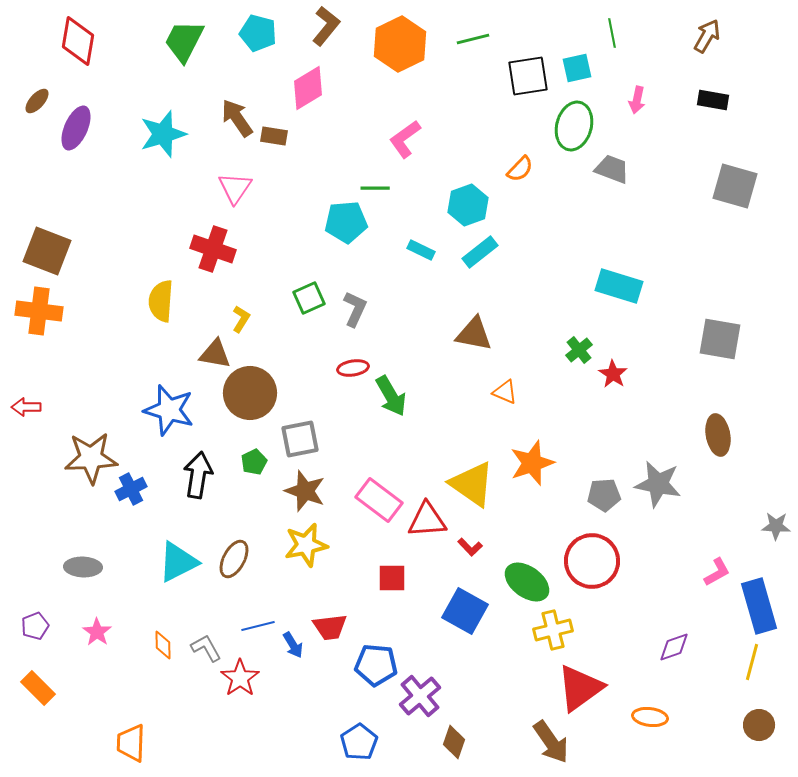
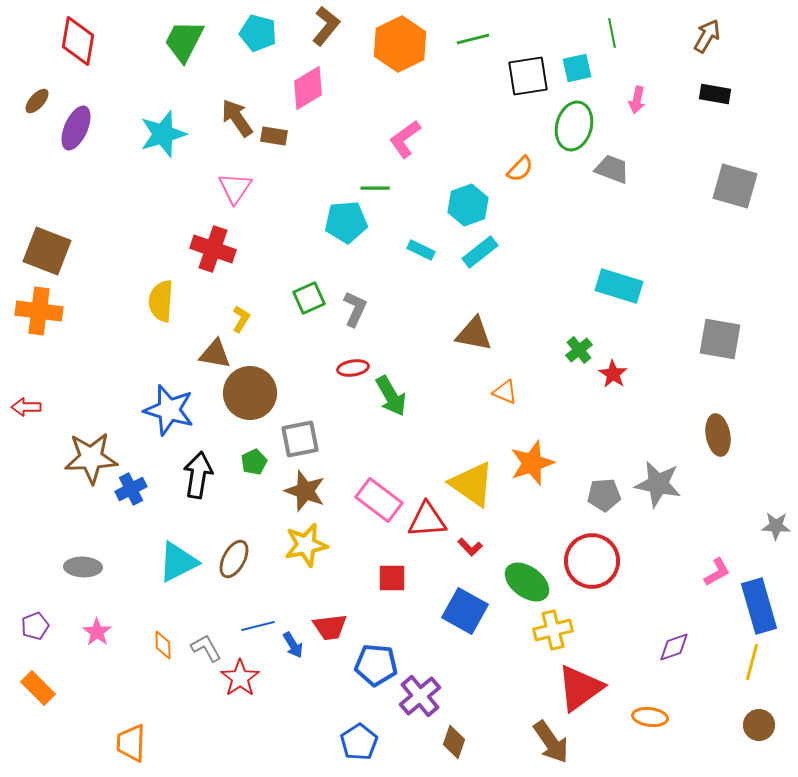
black rectangle at (713, 100): moved 2 px right, 6 px up
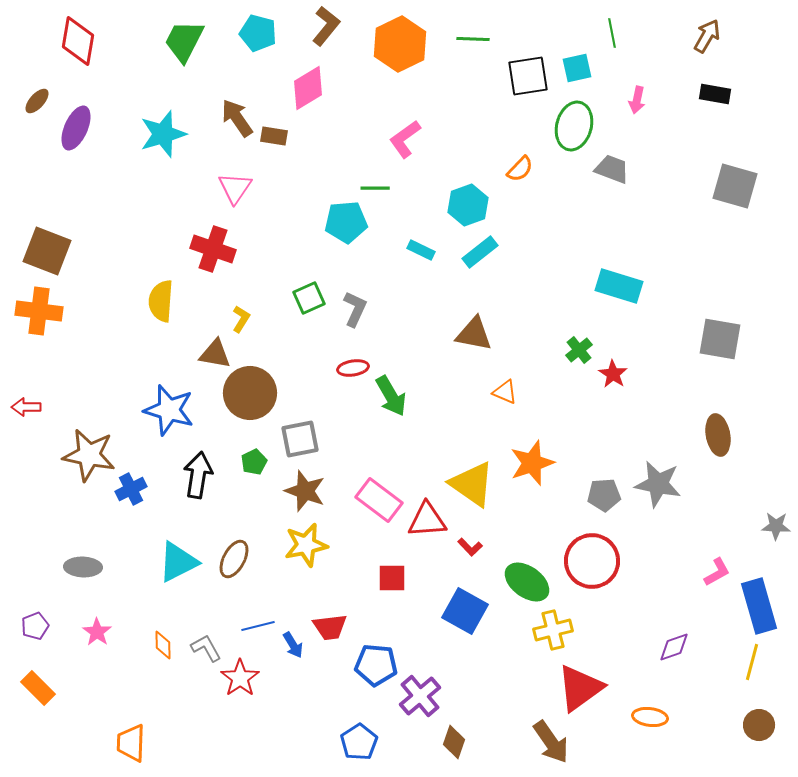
green line at (473, 39): rotated 16 degrees clockwise
brown star at (91, 458): moved 2 px left, 3 px up; rotated 14 degrees clockwise
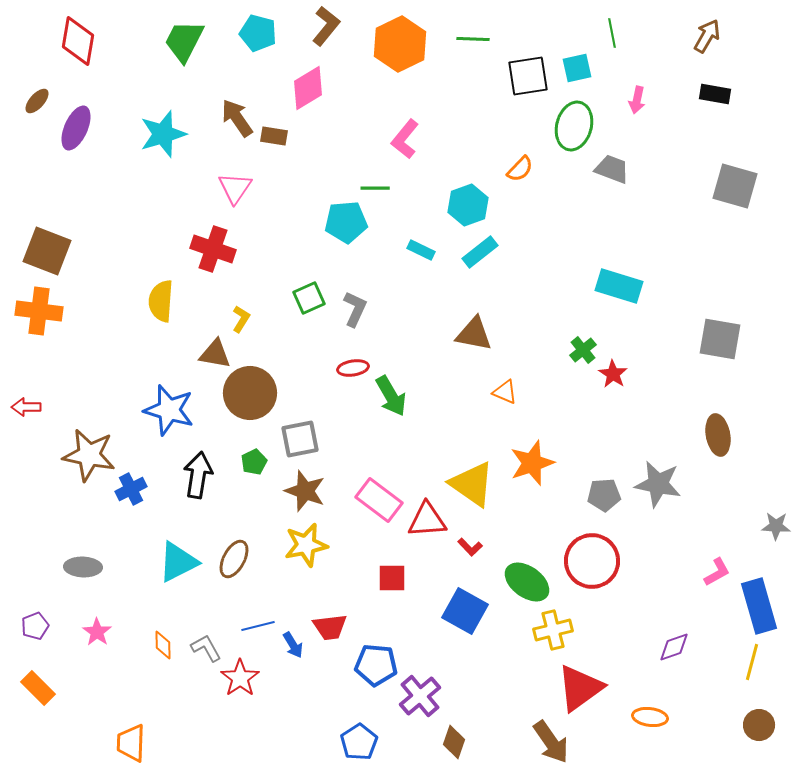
pink L-shape at (405, 139): rotated 15 degrees counterclockwise
green cross at (579, 350): moved 4 px right
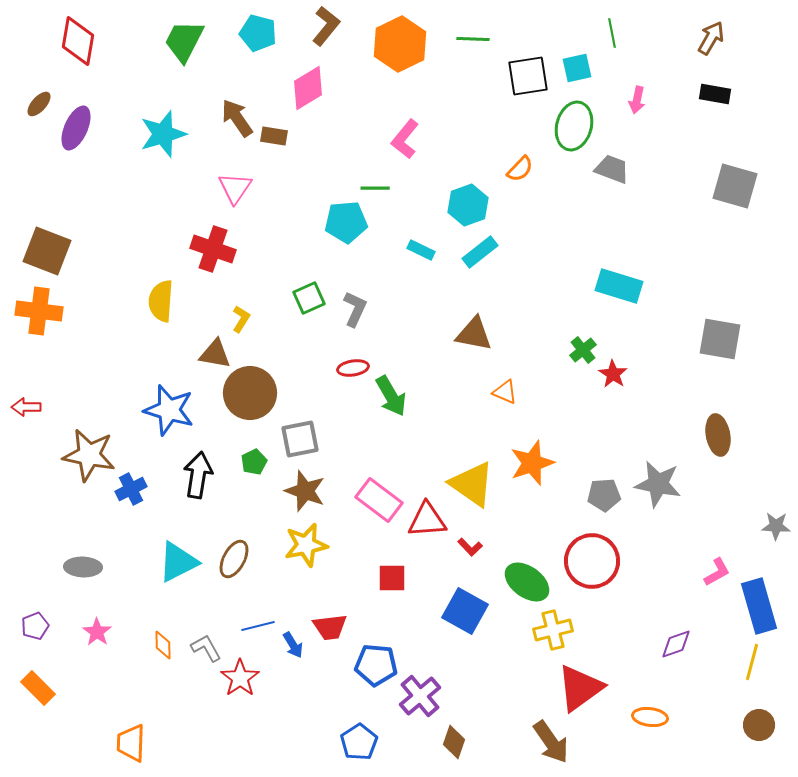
brown arrow at (707, 36): moved 4 px right, 2 px down
brown ellipse at (37, 101): moved 2 px right, 3 px down
purple diamond at (674, 647): moved 2 px right, 3 px up
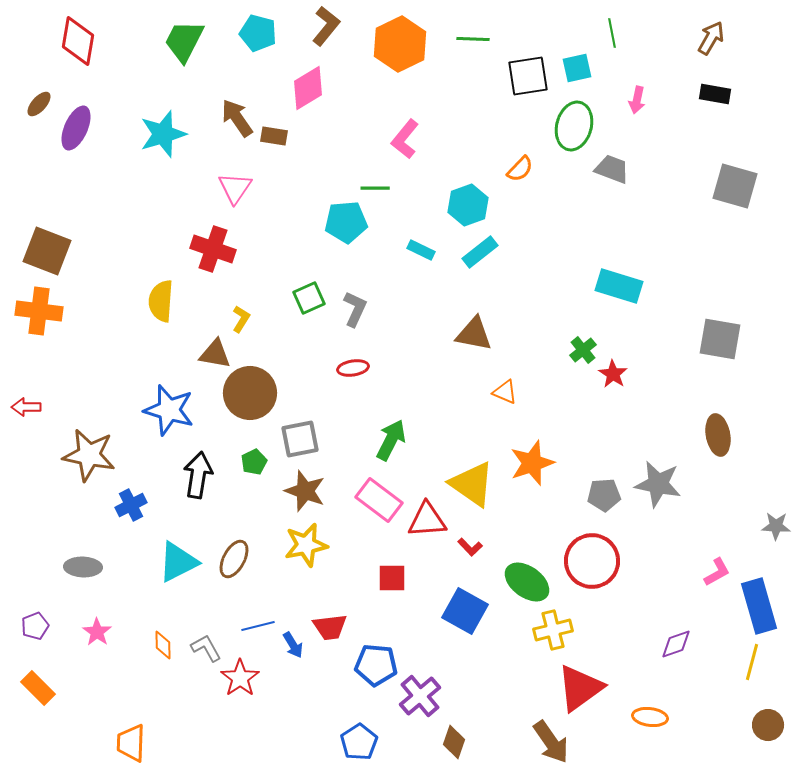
green arrow at (391, 396): moved 44 px down; rotated 123 degrees counterclockwise
blue cross at (131, 489): moved 16 px down
brown circle at (759, 725): moved 9 px right
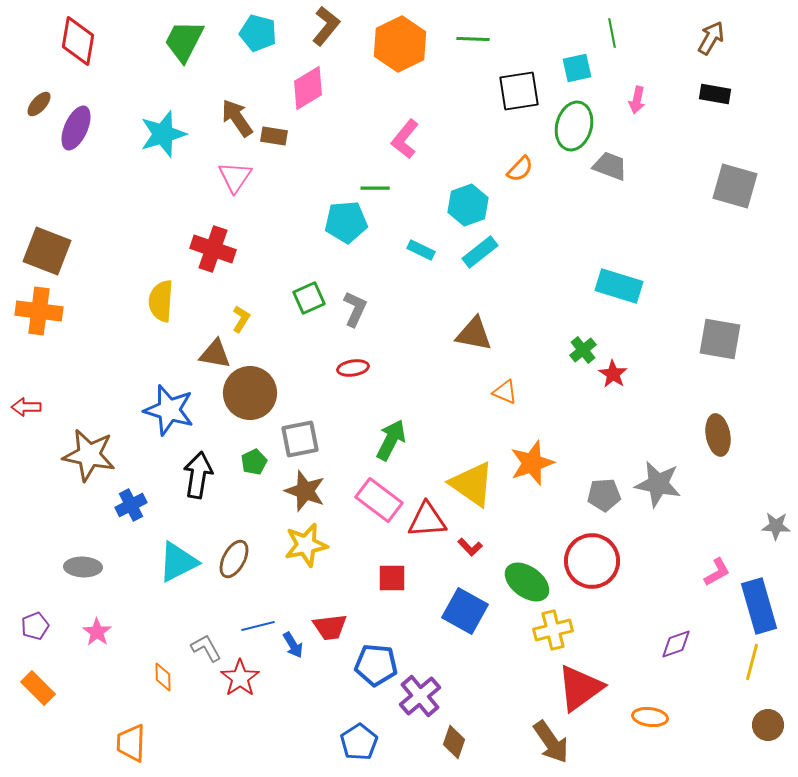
black square at (528, 76): moved 9 px left, 15 px down
gray trapezoid at (612, 169): moved 2 px left, 3 px up
pink triangle at (235, 188): moved 11 px up
orange diamond at (163, 645): moved 32 px down
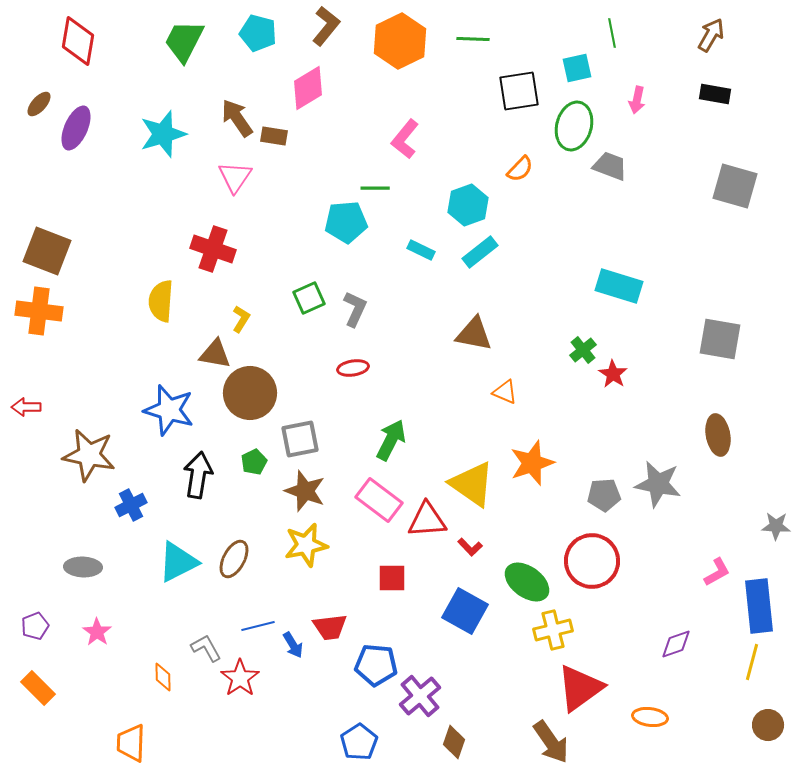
brown arrow at (711, 38): moved 3 px up
orange hexagon at (400, 44): moved 3 px up
blue rectangle at (759, 606): rotated 10 degrees clockwise
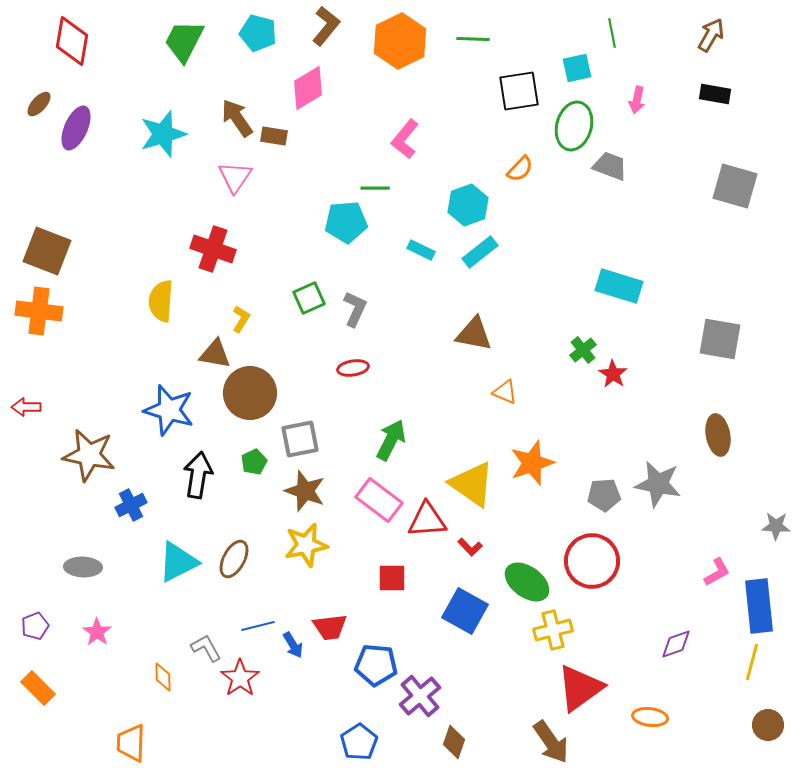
red diamond at (78, 41): moved 6 px left
